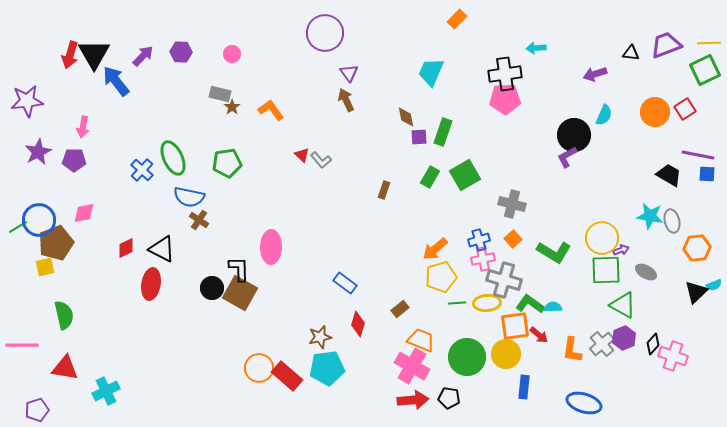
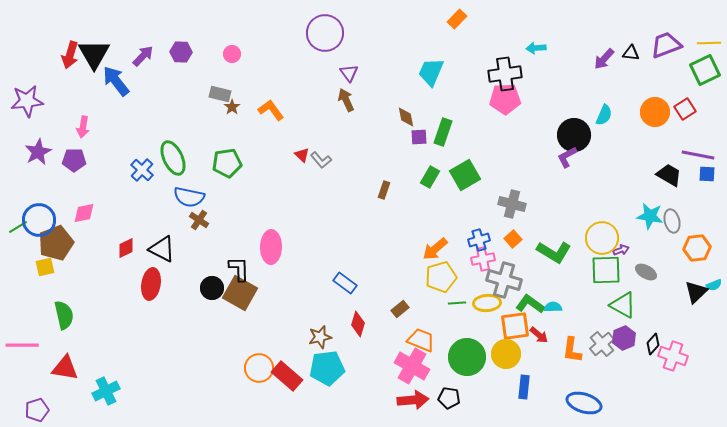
purple arrow at (595, 74): moved 9 px right, 15 px up; rotated 30 degrees counterclockwise
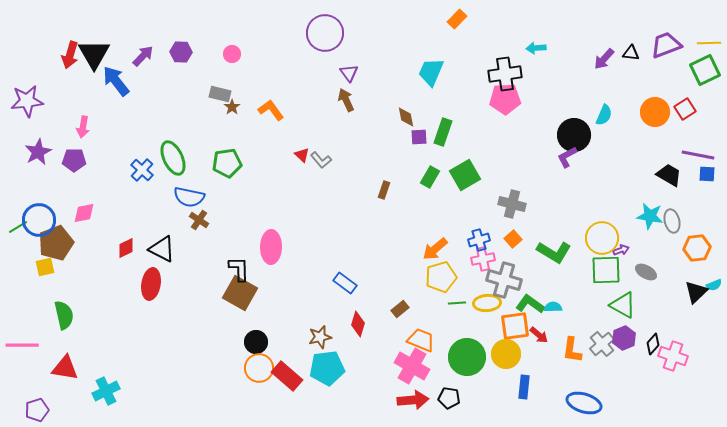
black circle at (212, 288): moved 44 px right, 54 px down
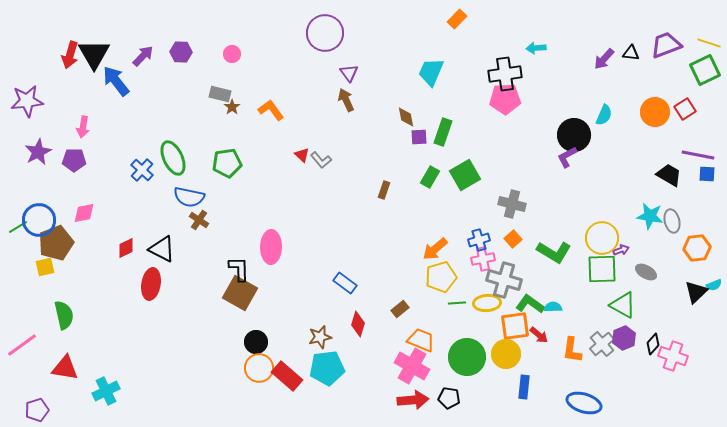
yellow line at (709, 43): rotated 20 degrees clockwise
green square at (606, 270): moved 4 px left, 1 px up
pink line at (22, 345): rotated 36 degrees counterclockwise
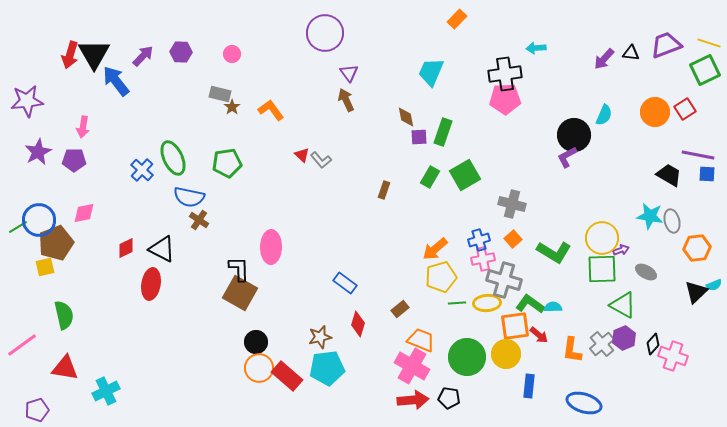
blue rectangle at (524, 387): moved 5 px right, 1 px up
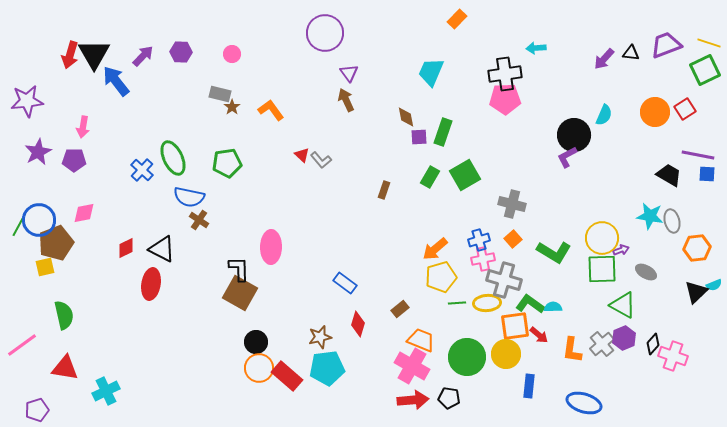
green line at (18, 227): rotated 30 degrees counterclockwise
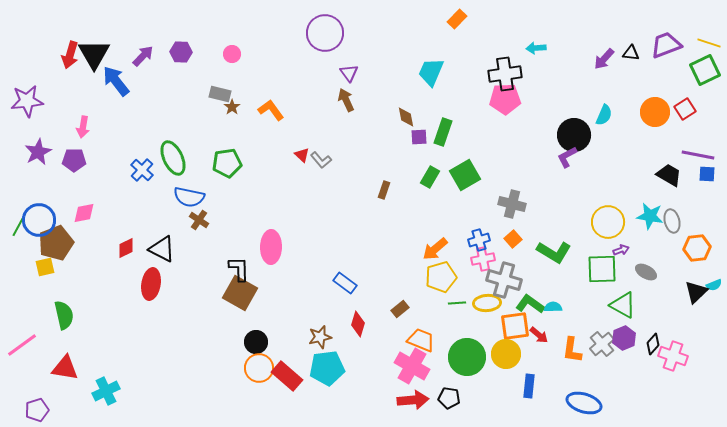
yellow circle at (602, 238): moved 6 px right, 16 px up
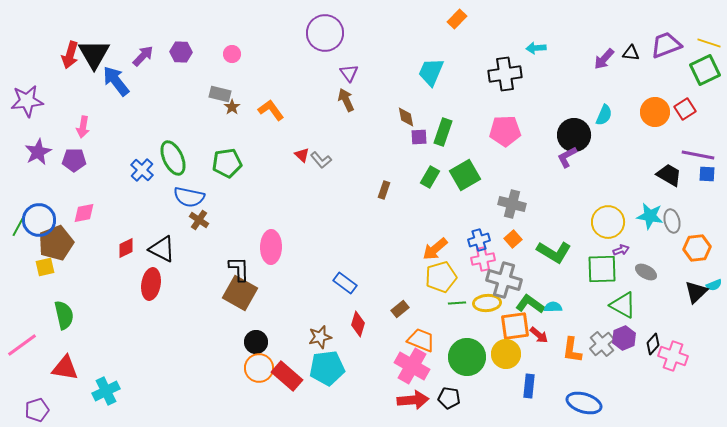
pink pentagon at (505, 99): moved 32 px down
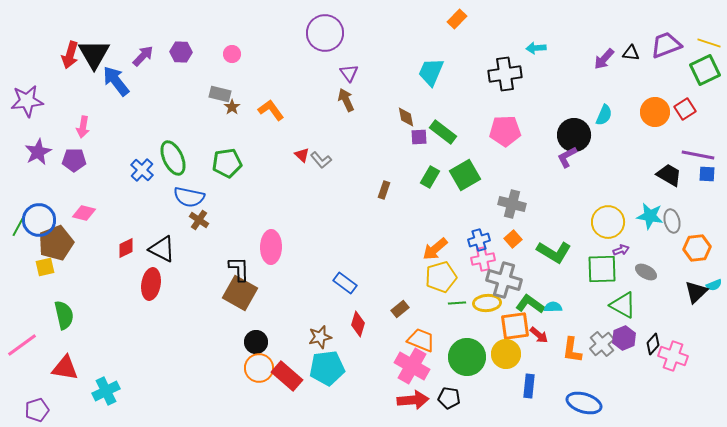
green rectangle at (443, 132): rotated 72 degrees counterclockwise
pink diamond at (84, 213): rotated 25 degrees clockwise
